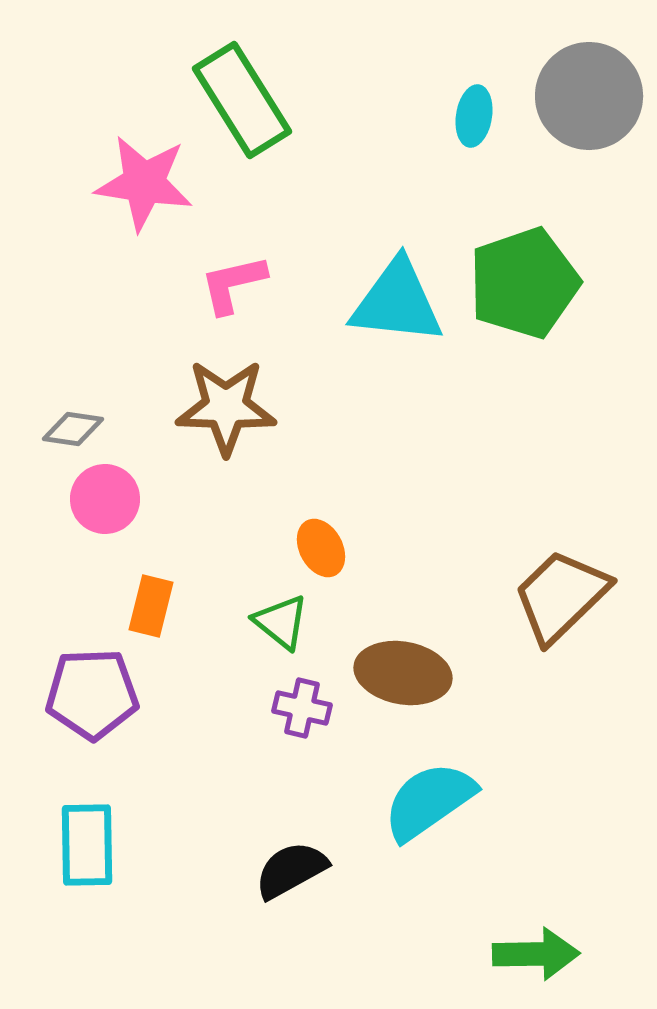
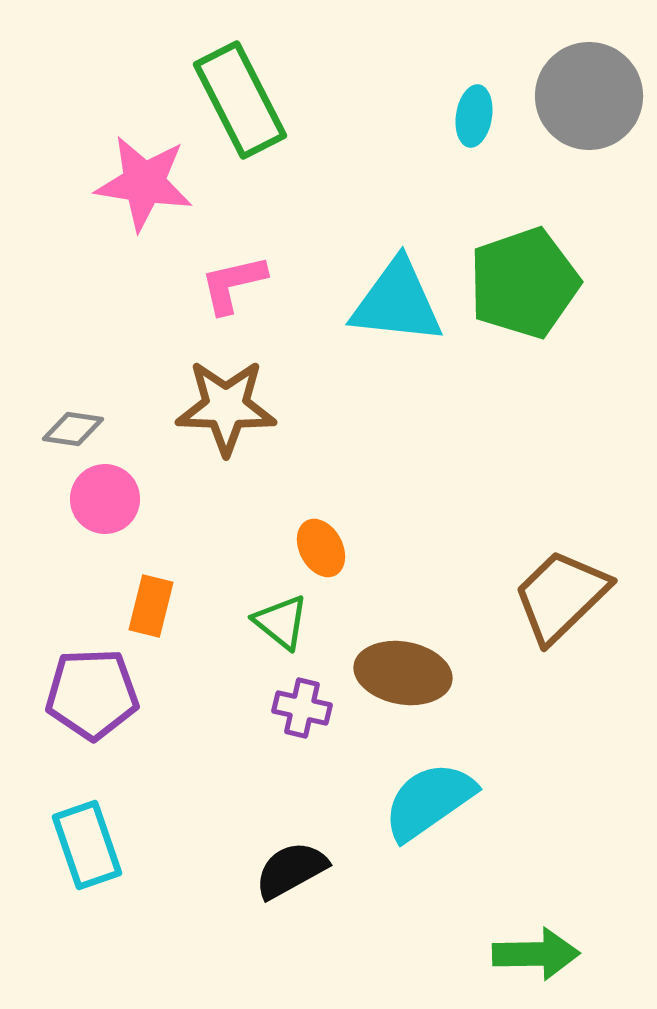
green rectangle: moved 2 px left; rotated 5 degrees clockwise
cyan rectangle: rotated 18 degrees counterclockwise
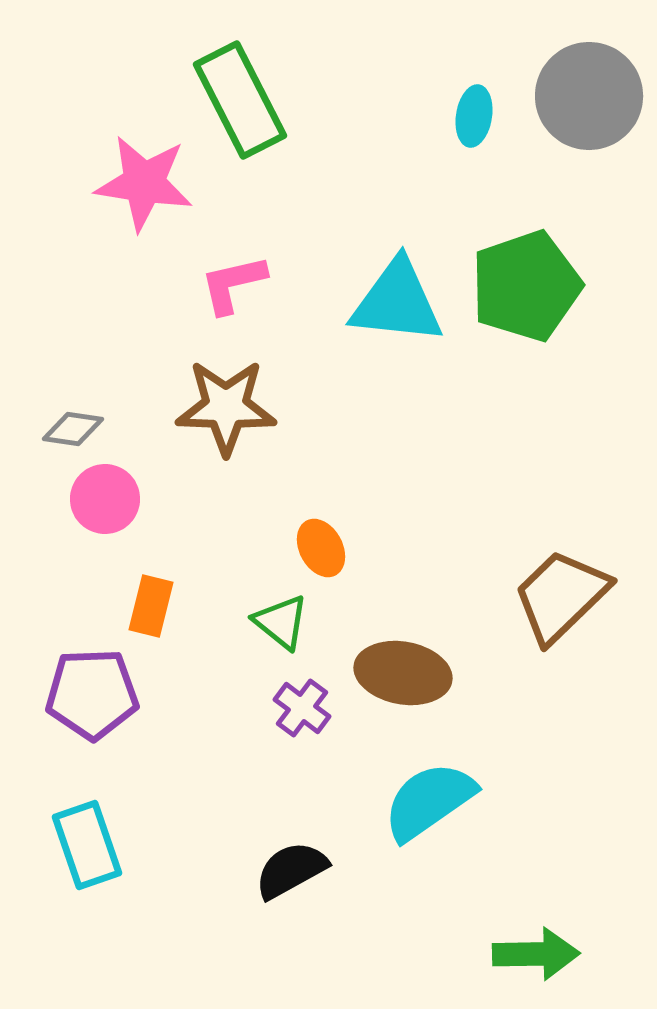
green pentagon: moved 2 px right, 3 px down
purple cross: rotated 24 degrees clockwise
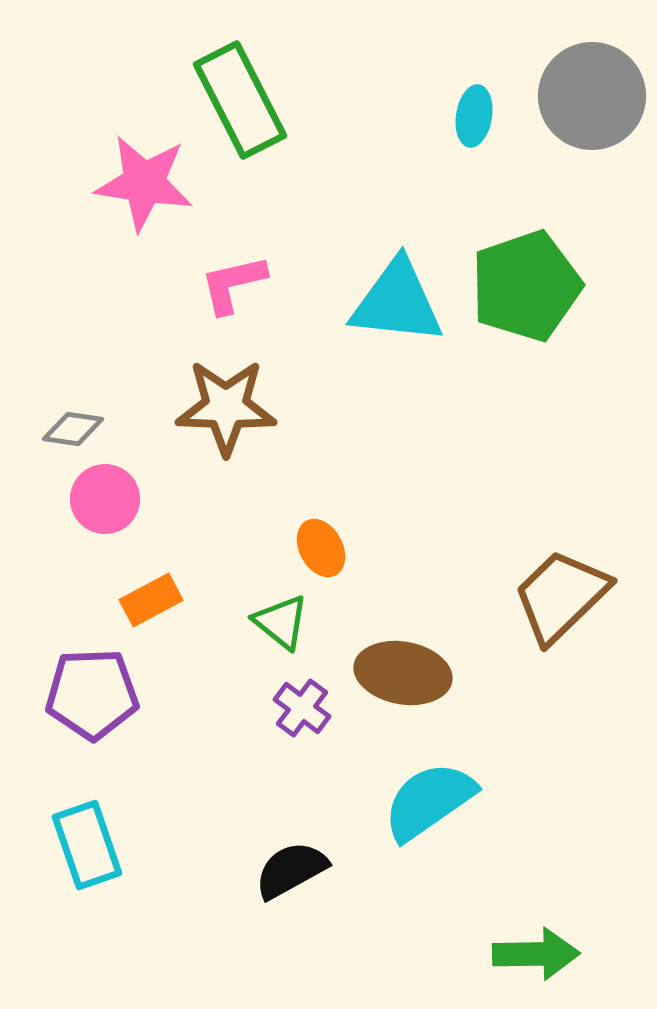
gray circle: moved 3 px right
orange rectangle: moved 6 px up; rotated 48 degrees clockwise
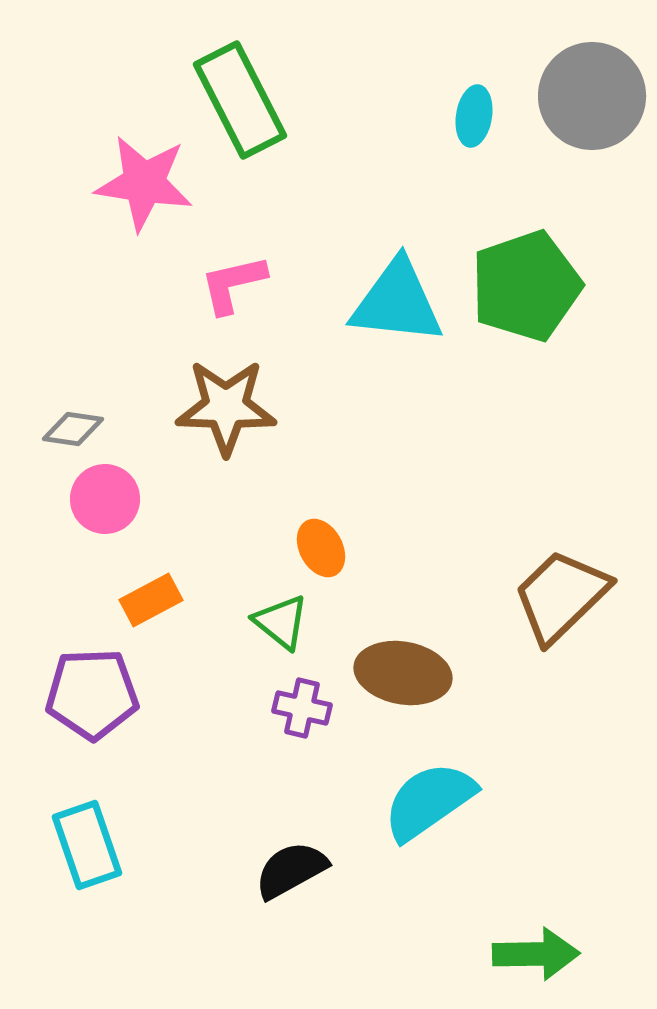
purple cross: rotated 24 degrees counterclockwise
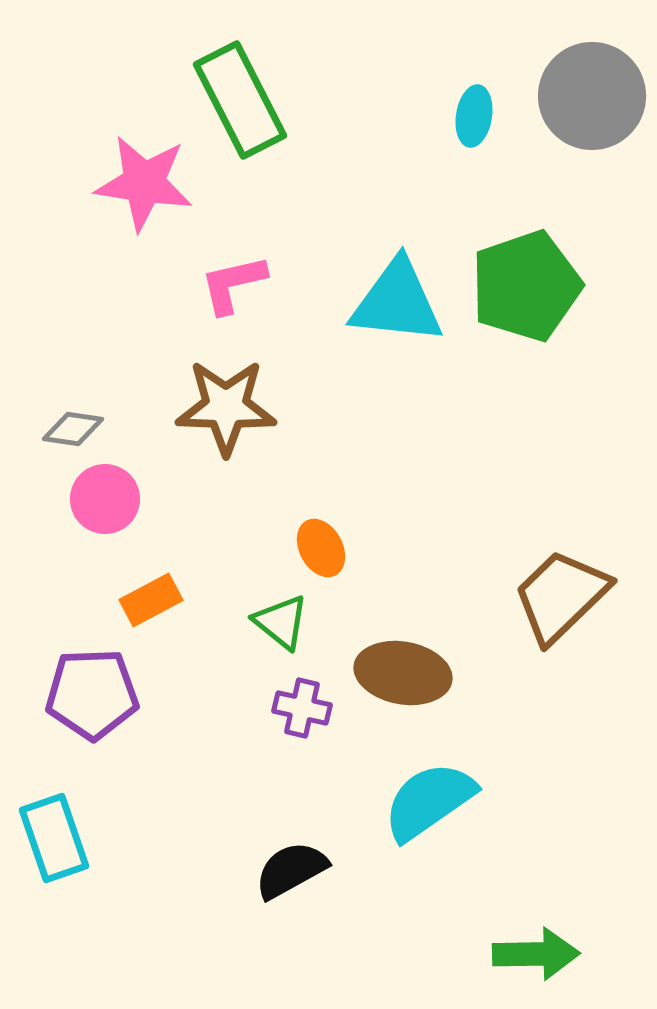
cyan rectangle: moved 33 px left, 7 px up
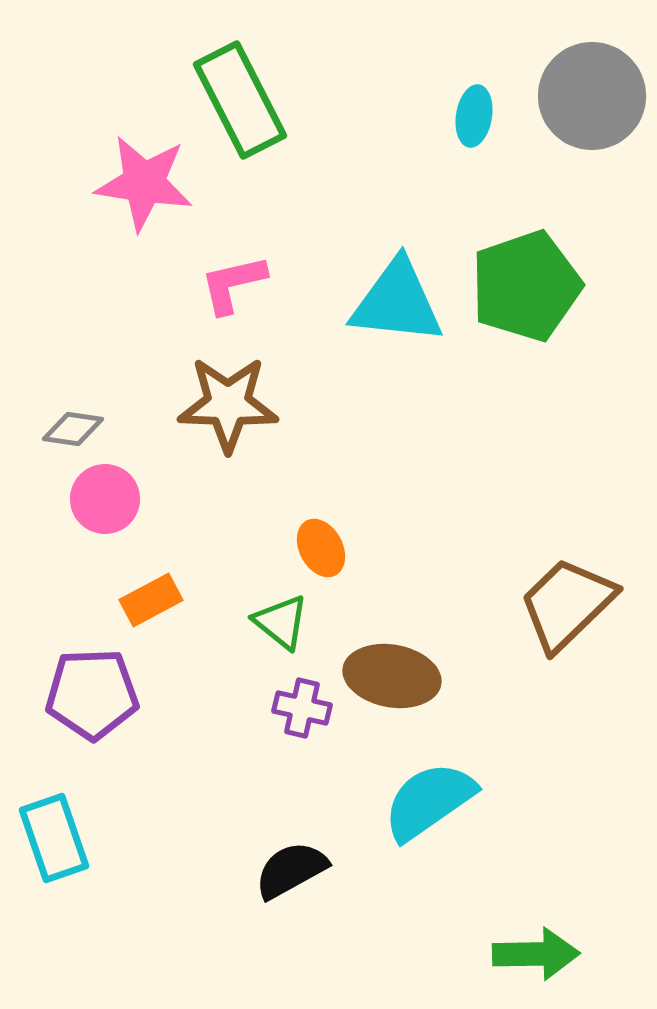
brown star: moved 2 px right, 3 px up
brown trapezoid: moved 6 px right, 8 px down
brown ellipse: moved 11 px left, 3 px down
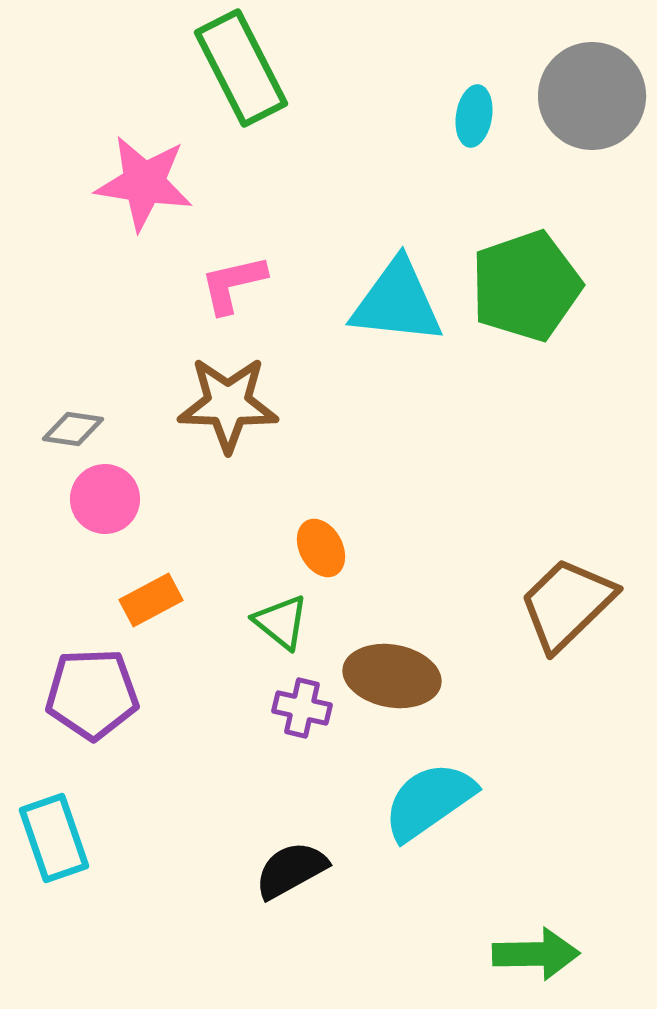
green rectangle: moved 1 px right, 32 px up
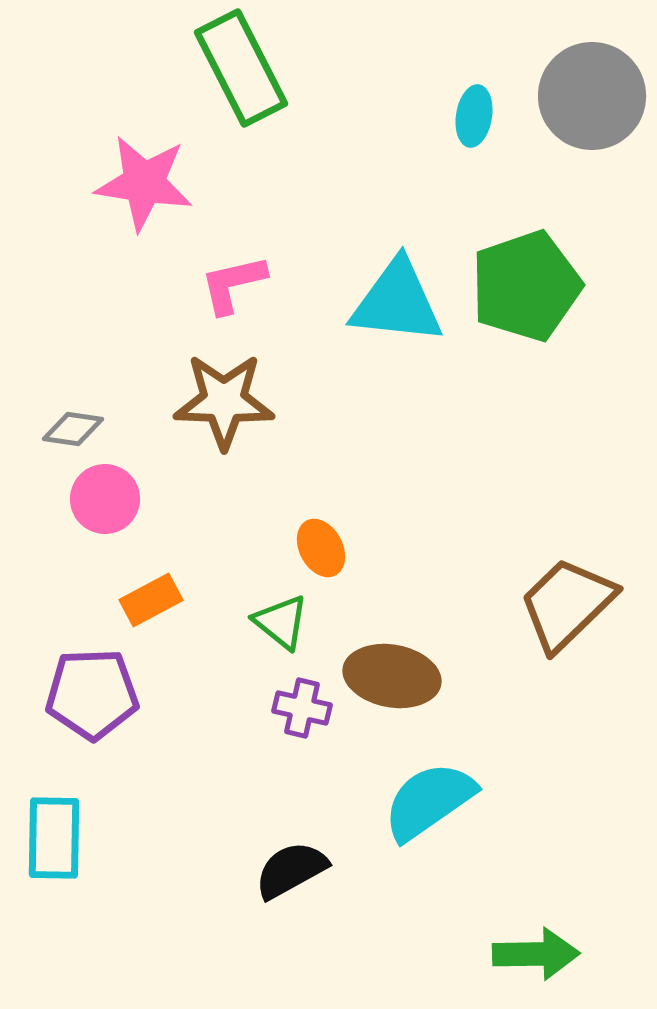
brown star: moved 4 px left, 3 px up
cyan rectangle: rotated 20 degrees clockwise
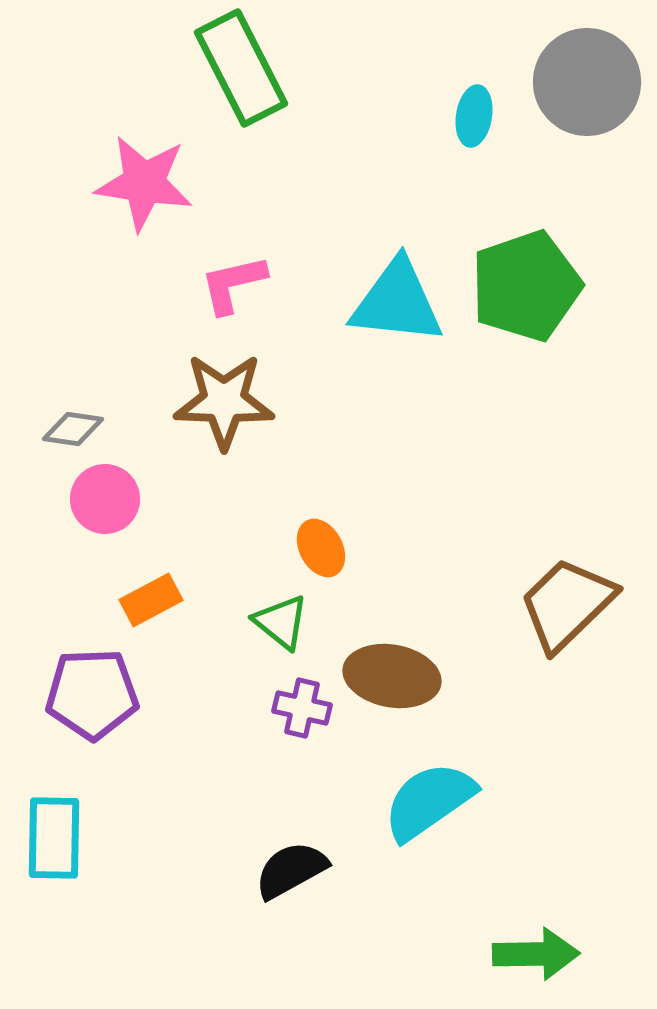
gray circle: moved 5 px left, 14 px up
